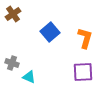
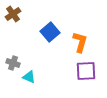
orange L-shape: moved 5 px left, 4 px down
gray cross: moved 1 px right
purple square: moved 3 px right, 1 px up
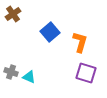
gray cross: moved 2 px left, 9 px down
purple square: moved 2 px down; rotated 20 degrees clockwise
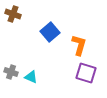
brown cross: rotated 35 degrees counterclockwise
orange L-shape: moved 1 px left, 3 px down
cyan triangle: moved 2 px right
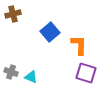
brown cross: rotated 35 degrees counterclockwise
orange L-shape: rotated 15 degrees counterclockwise
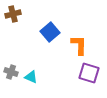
purple square: moved 3 px right
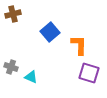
gray cross: moved 5 px up
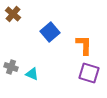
brown cross: rotated 35 degrees counterclockwise
orange L-shape: moved 5 px right
cyan triangle: moved 1 px right, 3 px up
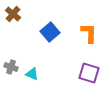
orange L-shape: moved 5 px right, 12 px up
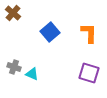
brown cross: moved 1 px up
gray cross: moved 3 px right
